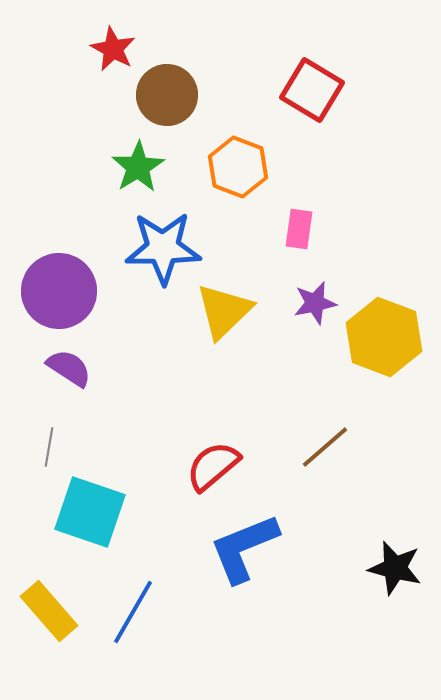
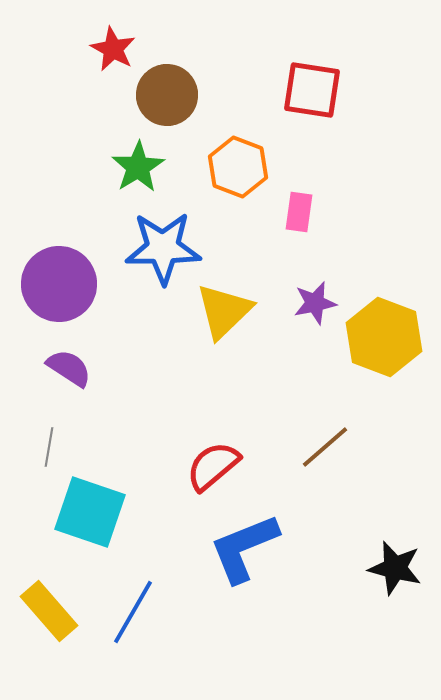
red square: rotated 22 degrees counterclockwise
pink rectangle: moved 17 px up
purple circle: moved 7 px up
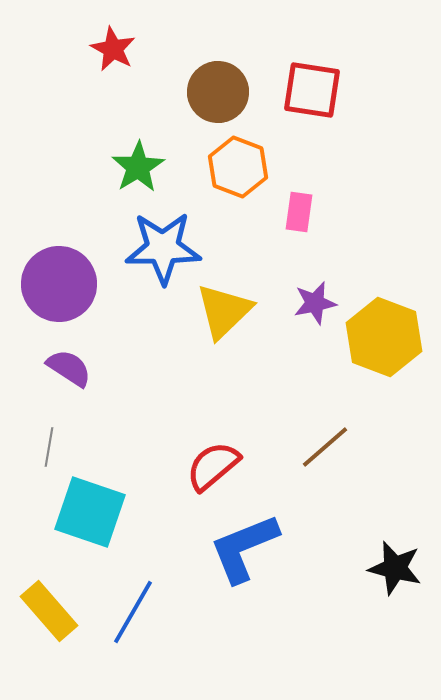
brown circle: moved 51 px right, 3 px up
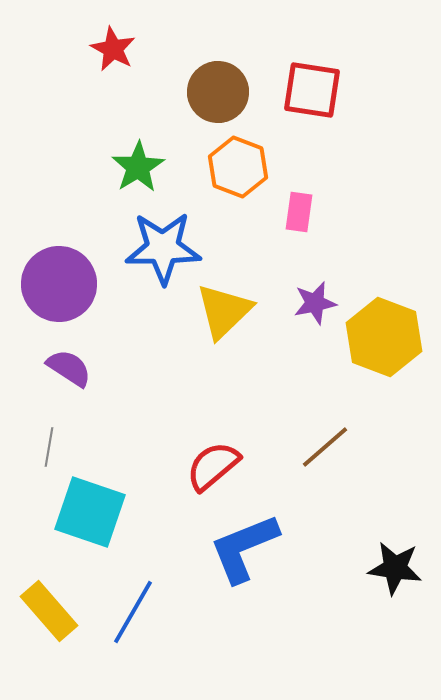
black star: rotated 6 degrees counterclockwise
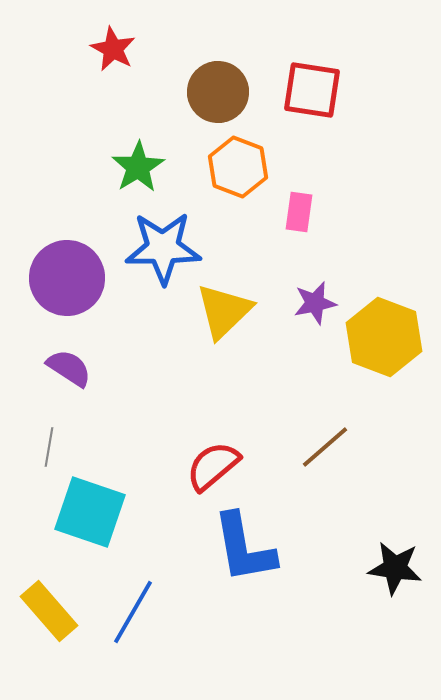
purple circle: moved 8 px right, 6 px up
blue L-shape: rotated 78 degrees counterclockwise
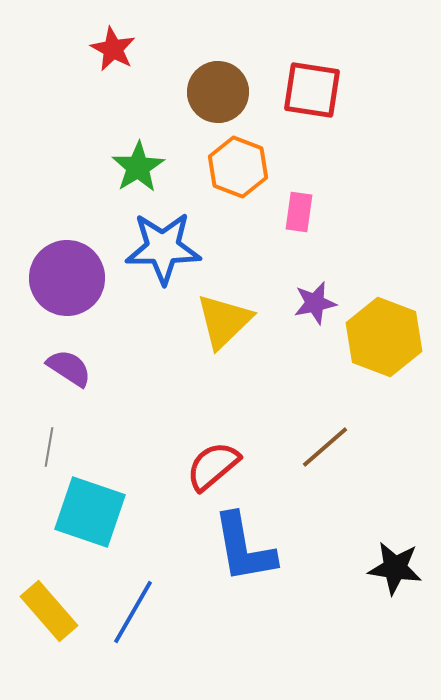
yellow triangle: moved 10 px down
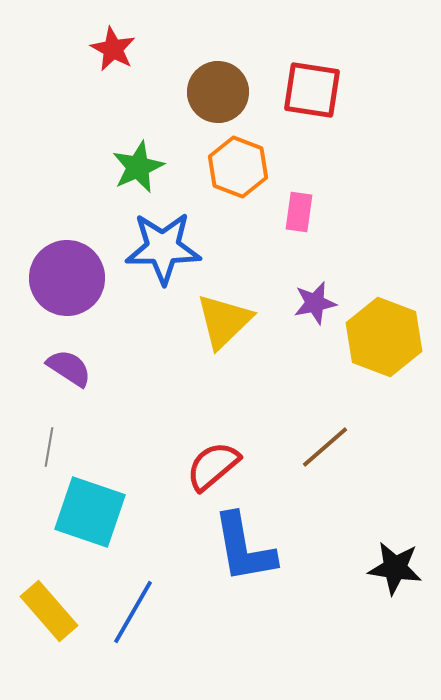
green star: rotated 8 degrees clockwise
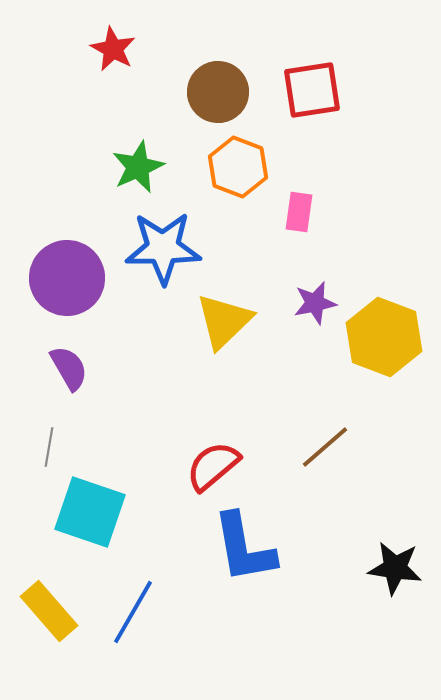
red square: rotated 18 degrees counterclockwise
purple semicircle: rotated 27 degrees clockwise
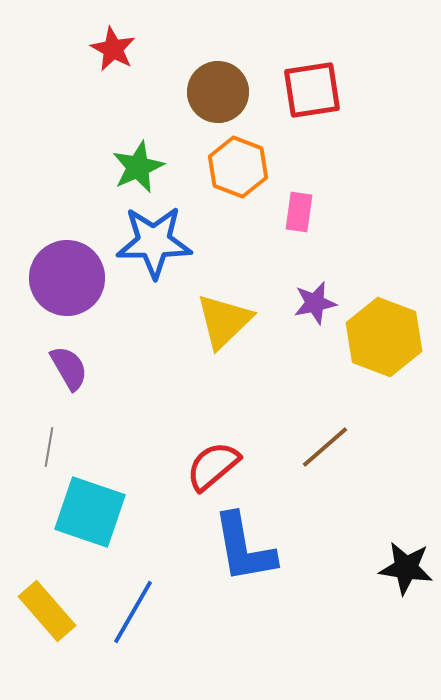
blue star: moved 9 px left, 6 px up
black star: moved 11 px right
yellow rectangle: moved 2 px left
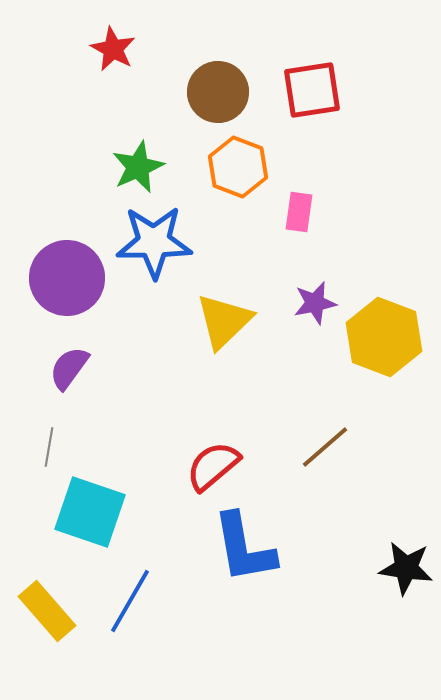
purple semicircle: rotated 114 degrees counterclockwise
blue line: moved 3 px left, 11 px up
